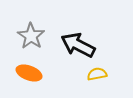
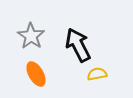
black arrow: rotated 36 degrees clockwise
orange ellipse: moved 7 px right, 1 px down; rotated 40 degrees clockwise
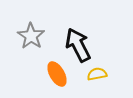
orange ellipse: moved 21 px right
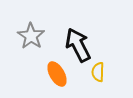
yellow semicircle: moved 1 px right, 2 px up; rotated 78 degrees counterclockwise
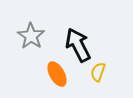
yellow semicircle: rotated 18 degrees clockwise
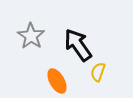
black arrow: rotated 8 degrees counterclockwise
orange ellipse: moved 7 px down
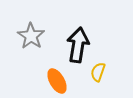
black arrow: rotated 44 degrees clockwise
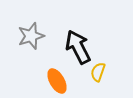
gray star: rotated 20 degrees clockwise
black arrow: moved 2 px down; rotated 36 degrees counterclockwise
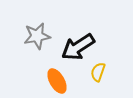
gray star: moved 6 px right; rotated 8 degrees clockwise
black arrow: rotated 96 degrees counterclockwise
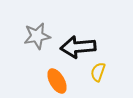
black arrow: rotated 28 degrees clockwise
